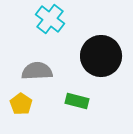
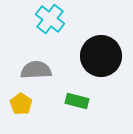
gray semicircle: moved 1 px left, 1 px up
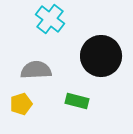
yellow pentagon: rotated 20 degrees clockwise
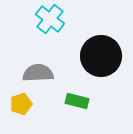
gray semicircle: moved 2 px right, 3 px down
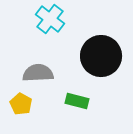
yellow pentagon: rotated 25 degrees counterclockwise
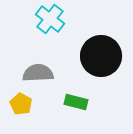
green rectangle: moved 1 px left, 1 px down
